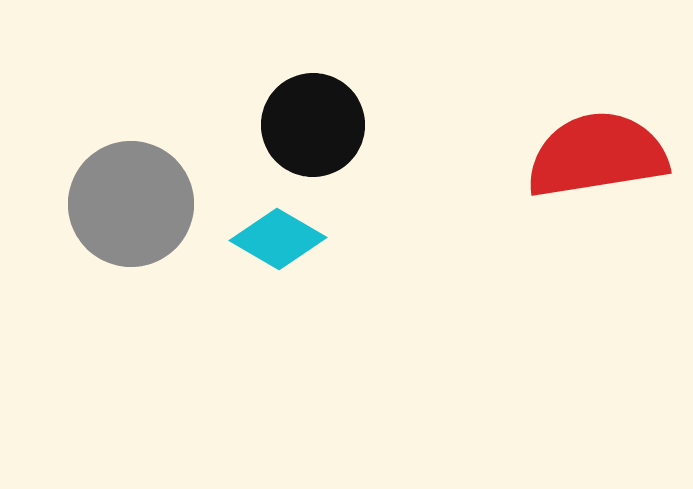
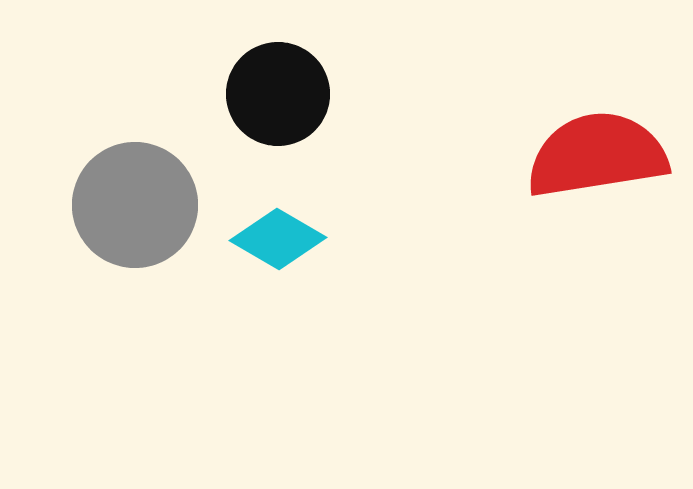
black circle: moved 35 px left, 31 px up
gray circle: moved 4 px right, 1 px down
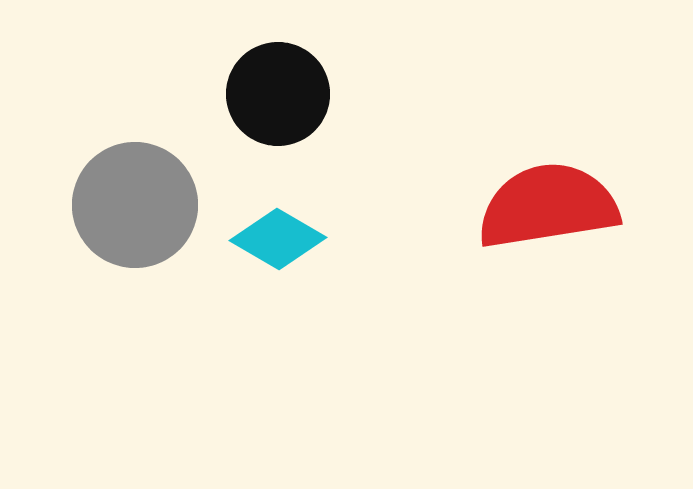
red semicircle: moved 49 px left, 51 px down
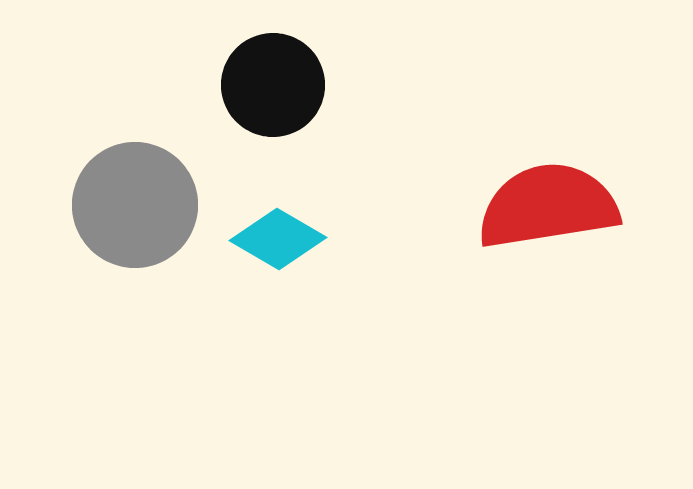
black circle: moved 5 px left, 9 px up
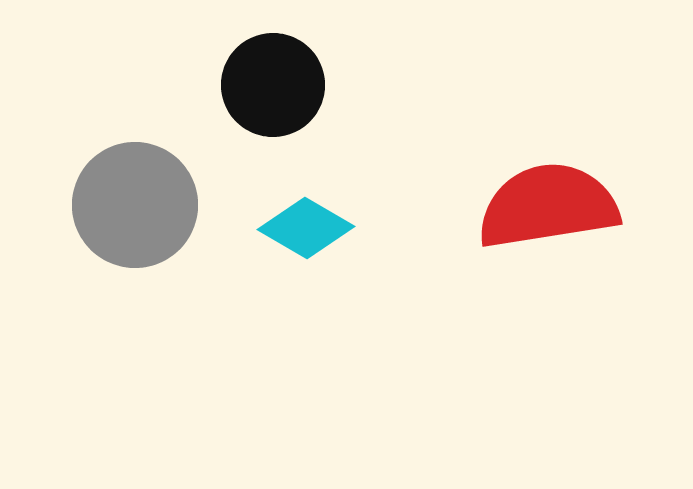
cyan diamond: moved 28 px right, 11 px up
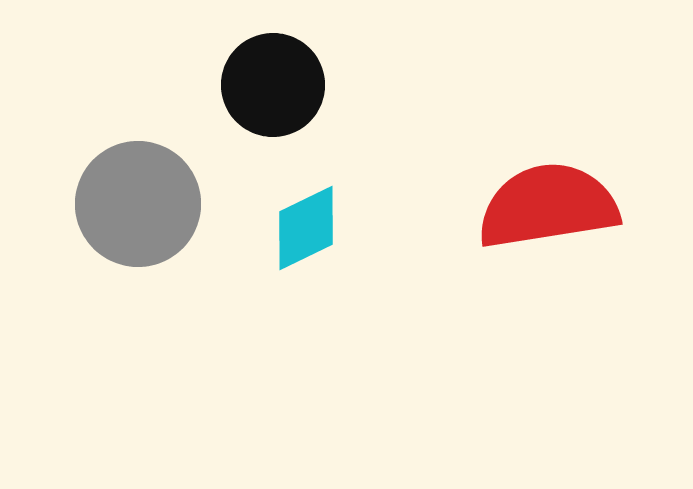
gray circle: moved 3 px right, 1 px up
cyan diamond: rotated 56 degrees counterclockwise
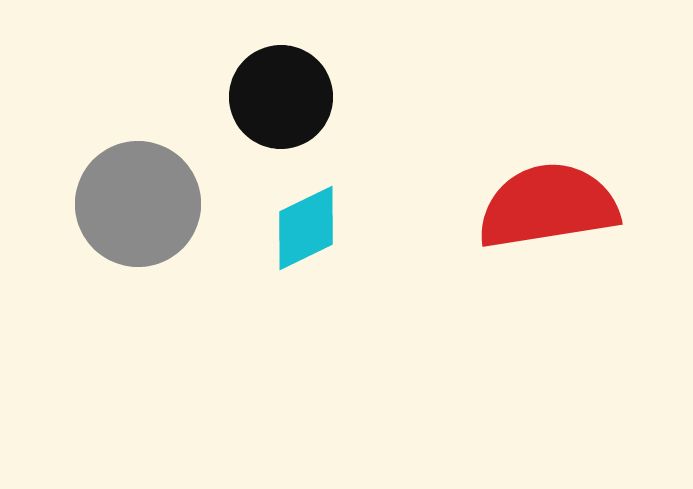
black circle: moved 8 px right, 12 px down
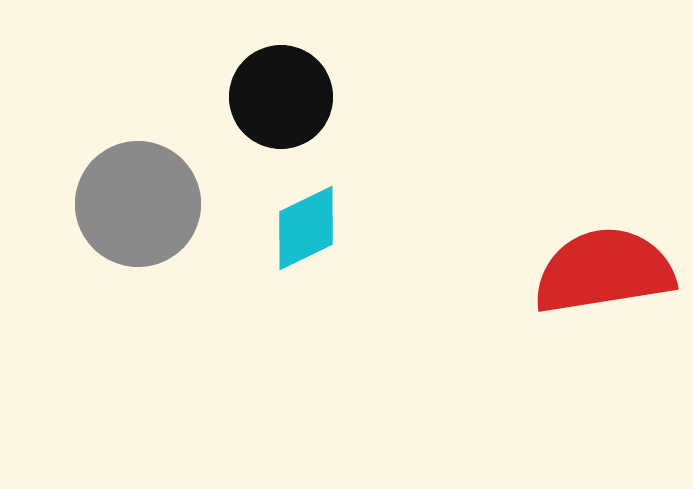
red semicircle: moved 56 px right, 65 px down
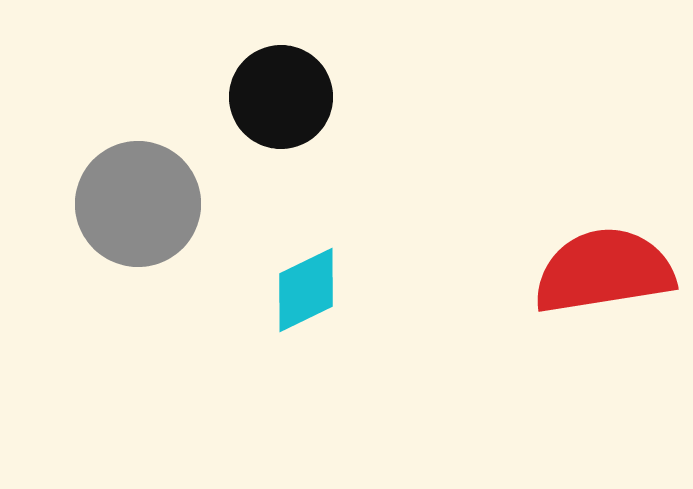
cyan diamond: moved 62 px down
